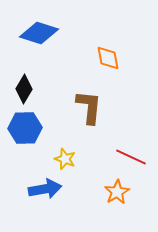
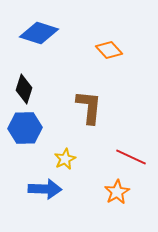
orange diamond: moved 1 px right, 8 px up; rotated 32 degrees counterclockwise
black diamond: rotated 12 degrees counterclockwise
yellow star: rotated 25 degrees clockwise
blue arrow: rotated 12 degrees clockwise
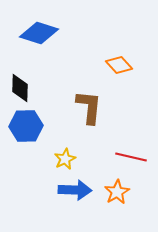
orange diamond: moved 10 px right, 15 px down
black diamond: moved 4 px left, 1 px up; rotated 16 degrees counterclockwise
blue hexagon: moved 1 px right, 2 px up
red line: rotated 12 degrees counterclockwise
blue arrow: moved 30 px right, 1 px down
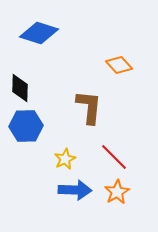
red line: moved 17 px left; rotated 32 degrees clockwise
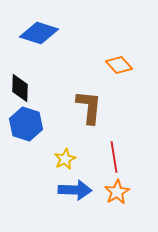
blue hexagon: moved 2 px up; rotated 20 degrees clockwise
red line: rotated 36 degrees clockwise
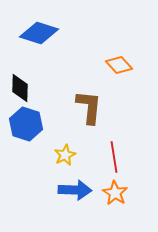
yellow star: moved 4 px up
orange star: moved 2 px left, 1 px down; rotated 10 degrees counterclockwise
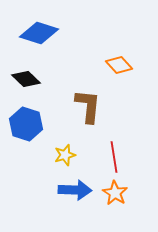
black diamond: moved 6 px right, 9 px up; rotated 48 degrees counterclockwise
brown L-shape: moved 1 px left, 1 px up
yellow star: rotated 10 degrees clockwise
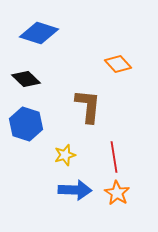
orange diamond: moved 1 px left, 1 px up
orange star: moved 2 px right
